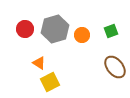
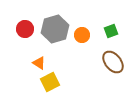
brown ellipse: moved 2 px left, 5 px up
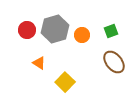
red circle: moved 2 px right, 1 px down
brown ellipse: moved 1 px right
yellow square: moved 15 px right; rotated 18 degrees counterclockwise
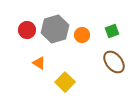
green square: moved 1 px right
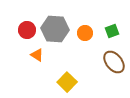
gray hexagon: rotated 20 degrees clockwise
orange circle: moved 3 px right, 2 px up
orange triangle: moved 2 px left, 8 px up
yellow square: moved 2 px right
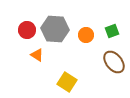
orange circle: moved 1 px right, 2 px down
yellow square: rotated 12 degrees counterclockwise
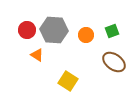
gray hexagon: moved 1 px left, 1 px down
brown ellipse: rotated 15 degrees counterclockwise
yellow square: moved 1 px right, 1 px up
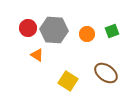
red circle: moved 1 px right, 2 px up
orange circle: moved 1 px right, 1 px up
brown ellipse: moved 8 px left, 11 px down
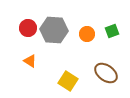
orange triangle: moved 7 px left, 6 px down
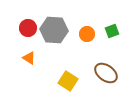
orange triangle: moved 1 px left, 3 px up
